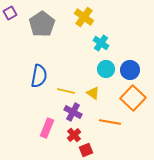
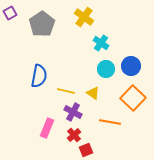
blue circle: moved 1 px right, 4 px up
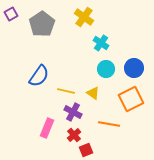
purple square: moved 1 px right, 1 px down
blue circle: moved 3 px right, 2 px down
blue semicircle: rotated 25 degrees clockwise
orange square: moved 2 px left, 1 px down; rotated 20 degrees clockwise
orange line: moved 1 px left, 2 px down
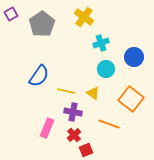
cyan cross: rotated 35 degrees clockwise
blue circle: moved 11 px up
orange square: rotated 25 degrees counterclockwise
purple cross: rotated 18 degrees counterclockwise
orange line: rotated 10 degrees clockwise
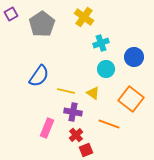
red cross: moved 2 px right
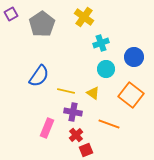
orange square: moved 4 px up
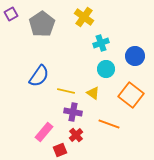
blue circle: moved 1 px right, 1 px up
pink rectangle: moved 3 px left, 4 px down; rotated 18 degrees clockwise
red square: moved 26 px left
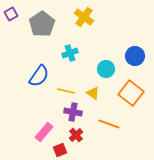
cyan cross: moved 31 px left, 10 px down
orange square: moved 2 px up
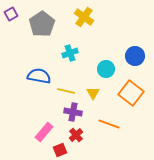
blue semicircle: rotated 115 degrees counterclockwise
yellow triangle: rotated 24 degrees clockwise
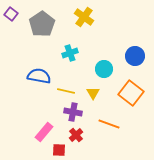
purple square: rotated 24 degrees counterclockwise
cyan circle: moved 2 px left
red square: moved 1 px left; rotated 24 degrees clockwise
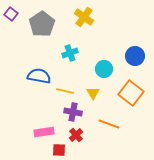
yellow line: moved 1 px left
pink rectangle: rotated 42 degrees clockwise
